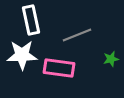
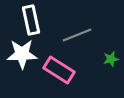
white star: moved 1 px up
pink rectangle: moved 2 px down; rotated 24 degrees clockwise
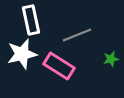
white star: rotated 12 degrees counterclockwise
pink rectangle: moved 4 px up
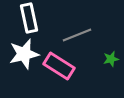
white rectangle: moved 2 px left, 2 px up
white star: moved 2 px right
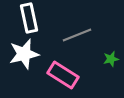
pink rectangle: moved 4 px right, 9 px down
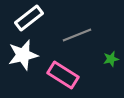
white rectangle: rotated 64 degrees clockwise
white star: moved 1 px left, 1 px down
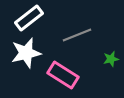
white star: moved 3 px right, 2 px up
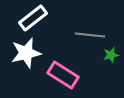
white rectangle: moved 4 px right
gray line: moved 13 px right; rotated 28 degrees clockwise
green star: moved 4 px up
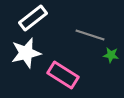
gray line: rotated 12 degrees clockwise
green star: rotated 21 degrees clockwise
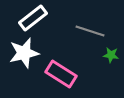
gray line: moved 4 px up
white star: moved 2 px left
pink rectangle: moved 2 px left, 1 px up
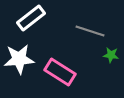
white rectangle: moved 2 px left
white star: moved 5 px left, 6 px down; rotated 8 degrees clockwise
pink rectangle: moved 1 px left, 2 px up
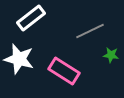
gray line: rotated 44 degrees counterclockwise
white star: rotated 20 degrees clockwise
pink rectangle: moved 4 px right, 1 px up
